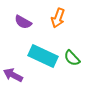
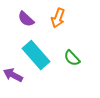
purple semicircle: moved 3 px right, 3 px up; rotated 12 degrees clockwise
cyan rectangle: moved 7 px left, 1 px up; rotated 24 degrees clockwise
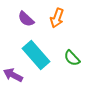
orange arrow: moved 1 px left
